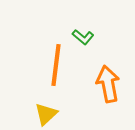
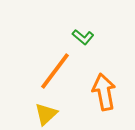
orange line: moved 1 px left, 6 px down; rotated 30 degrees clockwise
orange arrow: moved 4 px left, 8 px down
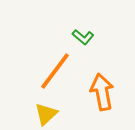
orange arrow: moved 2 px left
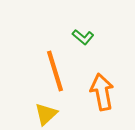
orange line: rotated 54 degrees counterclockwise
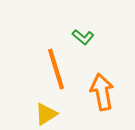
orange line: moved 1 px right, 2 px up
yellow triangle: rotated 10 degrees clockwise
